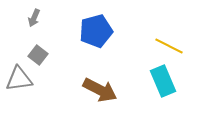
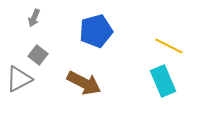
gray triangle: rotated 20 degrees counterclockwise
brown arrow: moved 16 px left, 7 px up
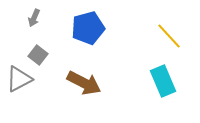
blue pentagon: moved 8 px left, 3 px up
yellow line: moved 10 px up; rotated 20 degrees clockwise
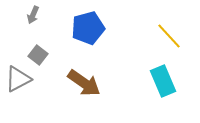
gray arrow: moved 1 px left, 3 px up
gray triangle: moved 1 px left
brown arrow: rotated 8 degrees clockwise
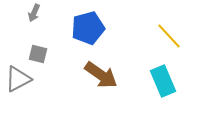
gray arrow: moved 1 px right, 2 px up
gray square: moved 1 px up; rotated 24 degrees counterclockwise
brown arrow: moved 17 px right, 8 px up
